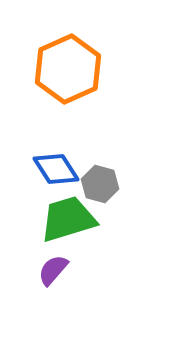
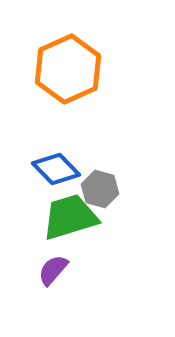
blue diamond: rotated 12 degrees counterclockwise
gray hexagon: moved 5 px down
green trapezoid: moved 2 px right, 2 px up
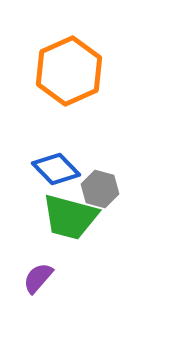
orange hexagon: moved 1 px right, 2 px down
green trapezoid: rotated 148 degrees counterclockwise
purple semicircle: moved 15 px left, 8 px down
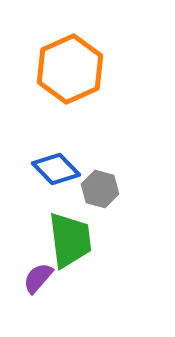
orange hexagon: moved 1 px right, 2 px up
green trapezoid: moved 23 px down; rotated 112 degrees counterclockwise
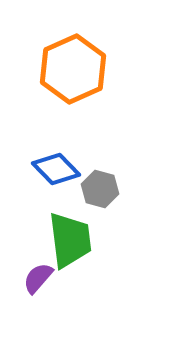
orange hexagon: moved 3 px right
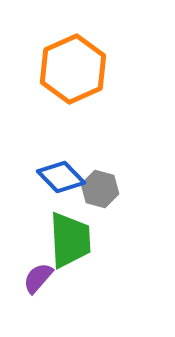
blue diamond: moved 5 px right, 8 px down
green trapezoid: rotated 4 degrees clockwise
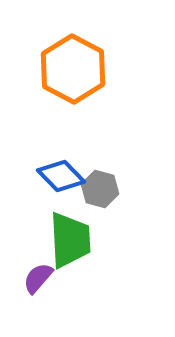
orange hexagon: rotated 8 degrees counterclockwise
blue diamond: moved 1 px up
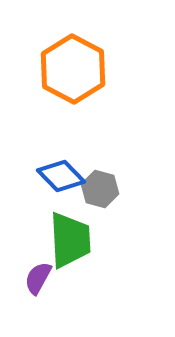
purple semicircle: rotated 12 degrees counterclockwise
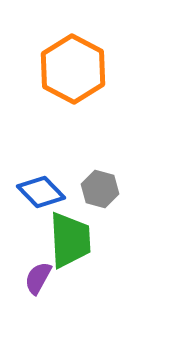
blue diamond: moved 20 px left, 16 px down
